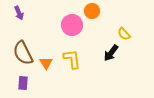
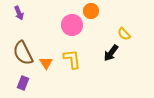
orange circle: moved 1 px left
purple rectangle: rotated 16 degrees clockwise
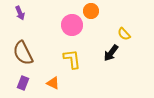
purple arrow: moved 1 px right
orange triangle: moved 7 px right, 20 px down; rotated 32 degrees counterclockwise
